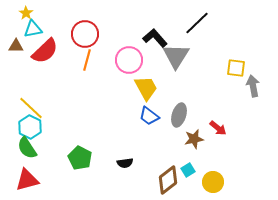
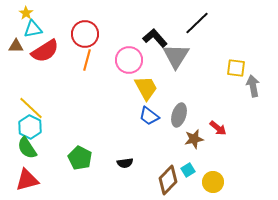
red semicircle: rotated 12 degrees clockwise
brown diamond: rotated 8 degrees counterclockwise
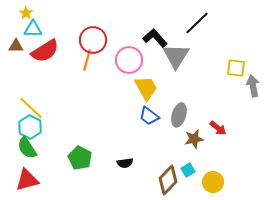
cyan triangle: rotated 12 degrees clockwise
red circle: moved 8 px right, 6 px down
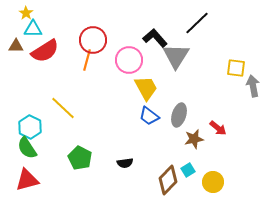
yellow line: moved 32 px right
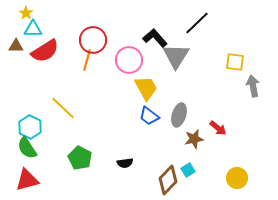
yellow square: moved 1 px left, 6 px up
yellow circle: moved 24 px right, 4 px up
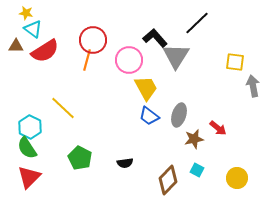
yellow star: rotated 24 degrees counterclockwise
cyan triangle: rotated 36 degrees clockwise
cyan square: moved 9 px right; rotated 32 degrees counterclockwise
red triangle: moved 2 px right, 3 px up; rotated 30 degrees counterclockwise
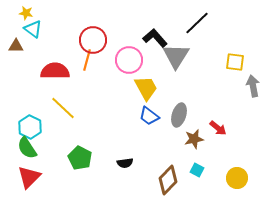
red semicircle: moved 10 px right, 20 px down; rotated 148 degrees counterclockwise
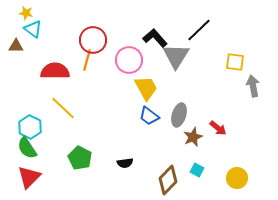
black line: moved 2 px right, 7 px down
brown star: moved 1 px left, 2 px up; rotated 12 degrees counterclockwise
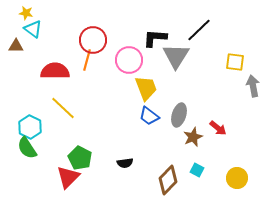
black L-shape: rotated 45 degrees counterclockwise
yellow trapezoid: rotated 8 degrees clockwise
red triangle: moved 39 px right
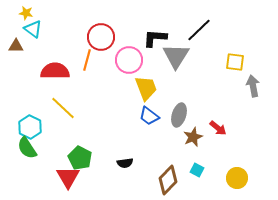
red circle: moved 8 px right, 3 px up
red triangle: rotated 15 degrees counterclockwise
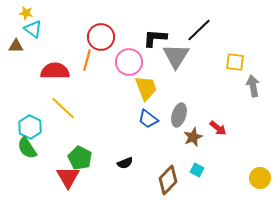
pink circle: moved 2 px down
blue trapezoid: moved 1 px left, 3 px down
black semicircle: rotated 14 degrees counterclockwise
yellow circle: moved 23 px right
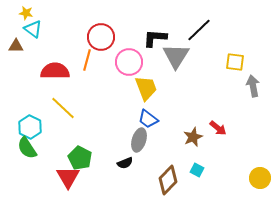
gray ellipse: moved 40 px left, 25 px down
